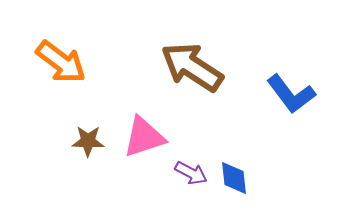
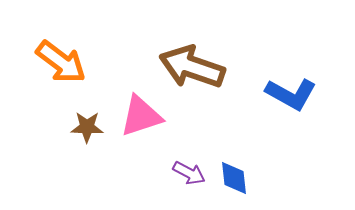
brown arrow: rotated 14 degrees counterclockwise
blue L-shape: rotated 24 degrees counterclockwise
pink triangle: moved 3 px left, 21 px up
brown star: moved 1 px left, 14 px up
purple arrow: moved 2 px left
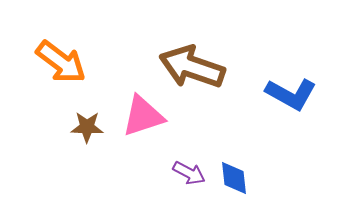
pink triangle: moved 2 px right
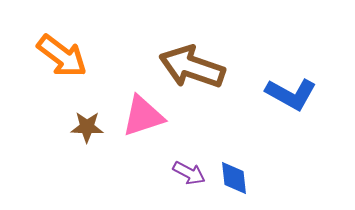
orange arrow: moved 1 px right, 6 px up
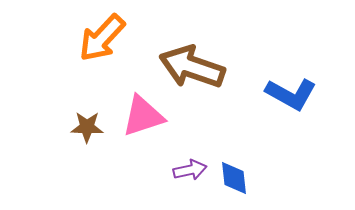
orange arrow: moved 40 px right, 18 px up; rotated 96 degrees clockwise
purple arrow: moved 1 px right, 3 px up; rotated 40 degrees counterclockwise
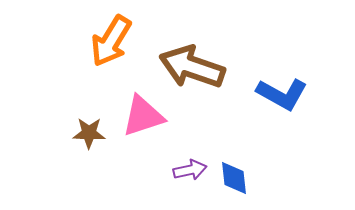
orange arrow: moved 9 px right, 3 px down; rotated 12 degrees counterclockwise
blue L-shape: moved 9 px left
brown star: moved 2 px right, 6 px down
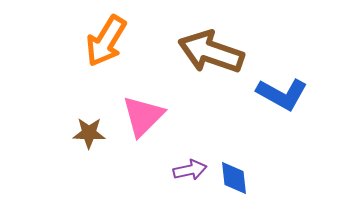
orange arrow: moved 5 px left
brown arrow: moved 19 px right, 15 px up
pink triangle: rotated 27 degrees counterclockwise
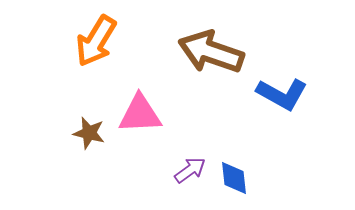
orange arrow: moved 10 px left
pink triangle: moved 3 px left, 2 px up; rotated 42 degrees clockwise
brown star: rotated 12 degrees clockwise
purple arrow: rotated 24 degrees counterclockwise
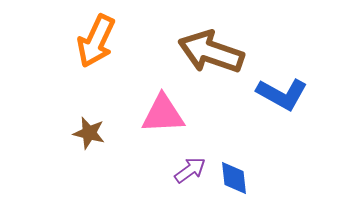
orange arrow: rotated 6 degrees counterclockwise
pink triangle: moved 23 px right
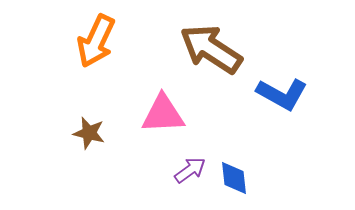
brown arrow: moved 3 px up; rotated 14 degrees clockwise
